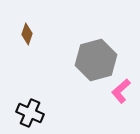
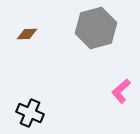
brown diamond: rotated 70 degrees clockwise
gray hexagon: moved 32 px up
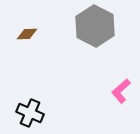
gray hexagon: moved 1 px left, 2 px up; rotated 18 degrees counterclockwise
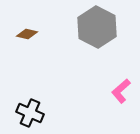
gray hexagon: moved 2 px right, 1 px down
brown diamond: rotated 15 degrees clockwise
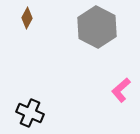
brown diamond: moved 16 px up; rotated 75 degrees counterclockwise
pink L-shape: moved 1 px up
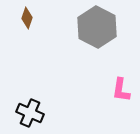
brown diamond: rotated 10 degrees counterclockwise
pink L-shape: rotated 40 degrees counterclockwise
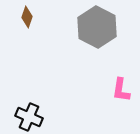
brown diamond: moved 1 px up
black cross: moved 1 px left, 4 px down
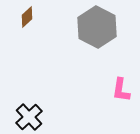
brown diamond: rotated 30 degrees clockwise
black cross: rotated 24 degrees clockwise
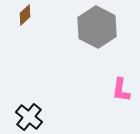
brown diamond: moved 2 px left, 2 px up
black cross: rotated 8 degrees counterclockwise
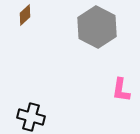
black cross: moved 2 px right; rotated 24 degrees counterclockwise
